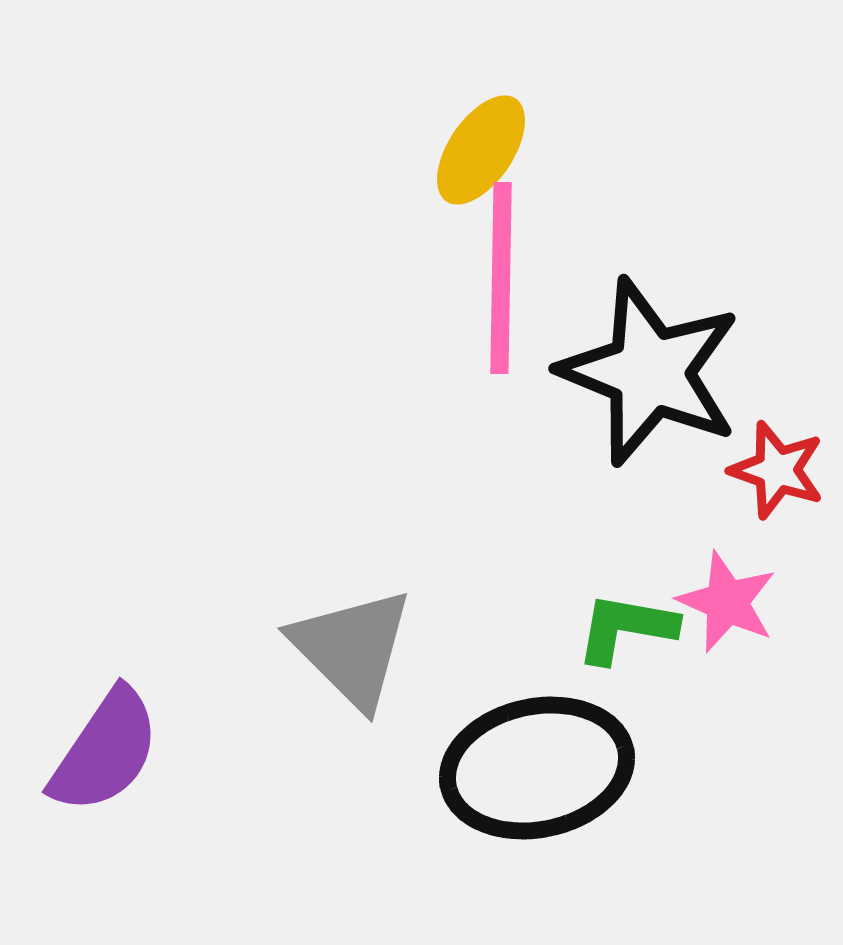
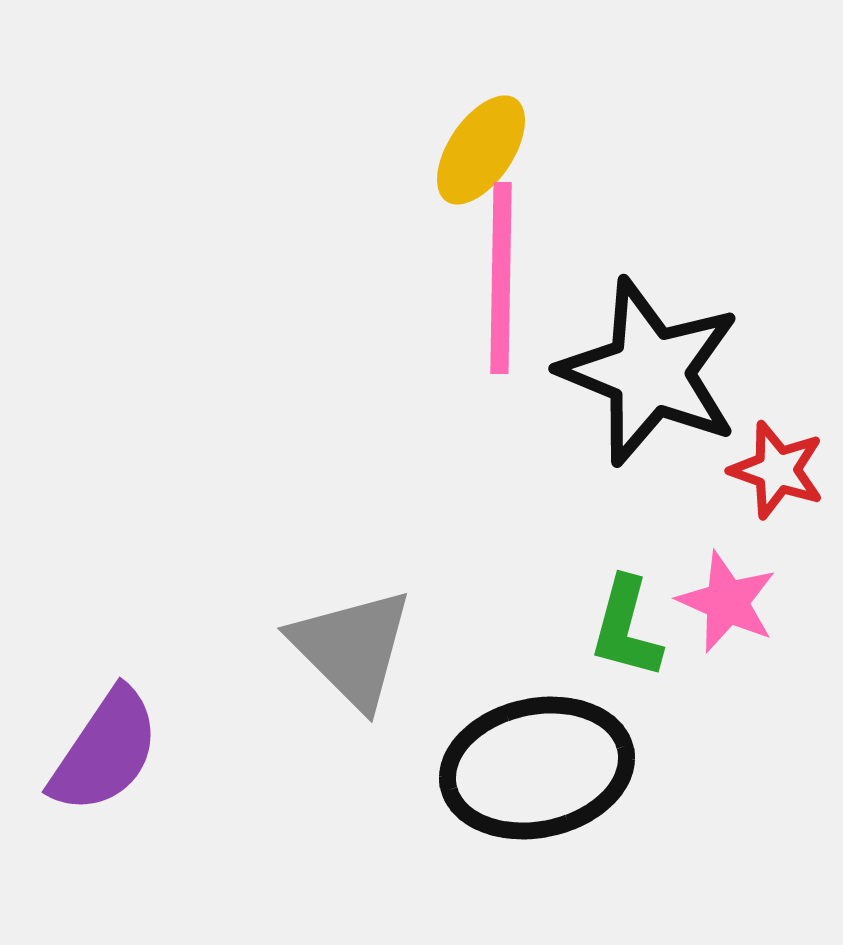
green L-shape: rotated 85 degrees counterclockwise
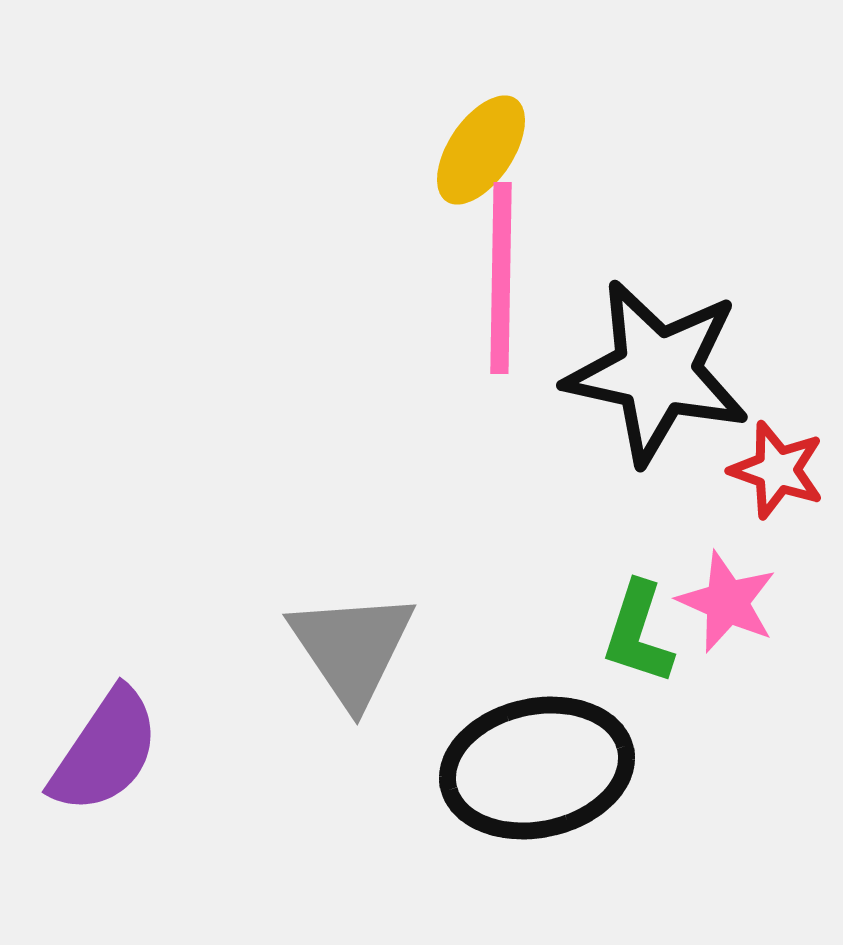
black star: moved 7 px right; rotated 10 degrees counterclockwise
green L-shape: moved 12 px right, 5 px down; rotated 3 degrees clockwise
gray triangle: rotated 11 degrees clockwise
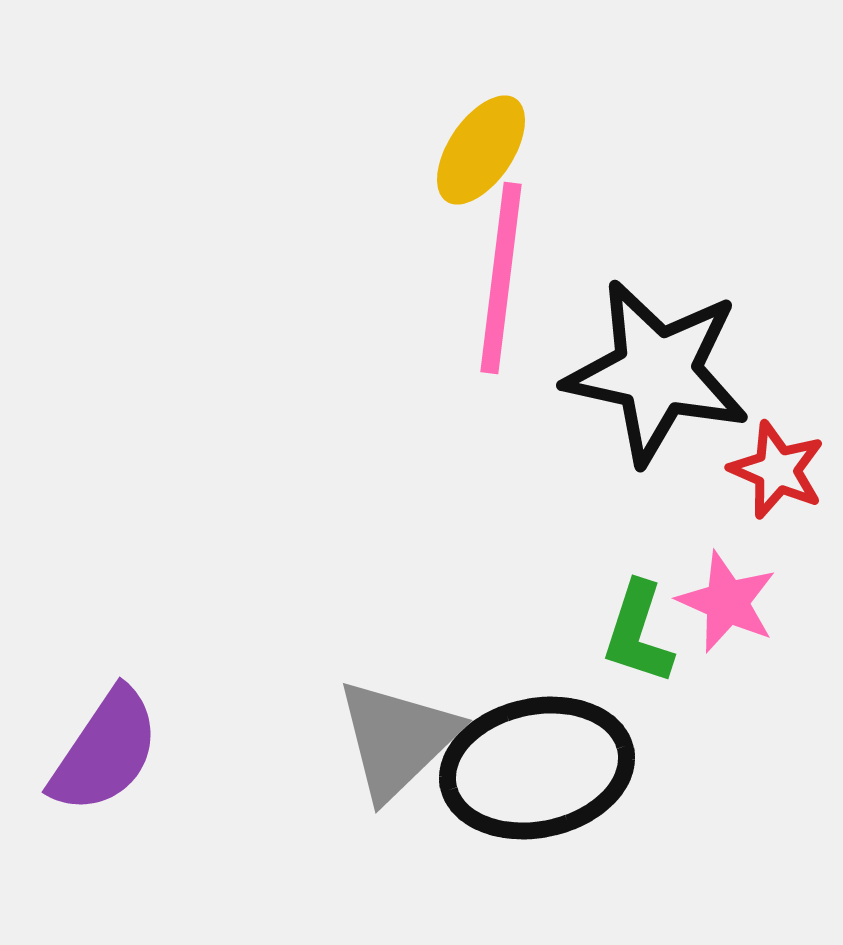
pink line: rotated 6 degrees clockwise
red star: rotated 4 degrees clockwise
gray triangle: moved 45 px right, 91 px down; rotated 20 degrees clockwise
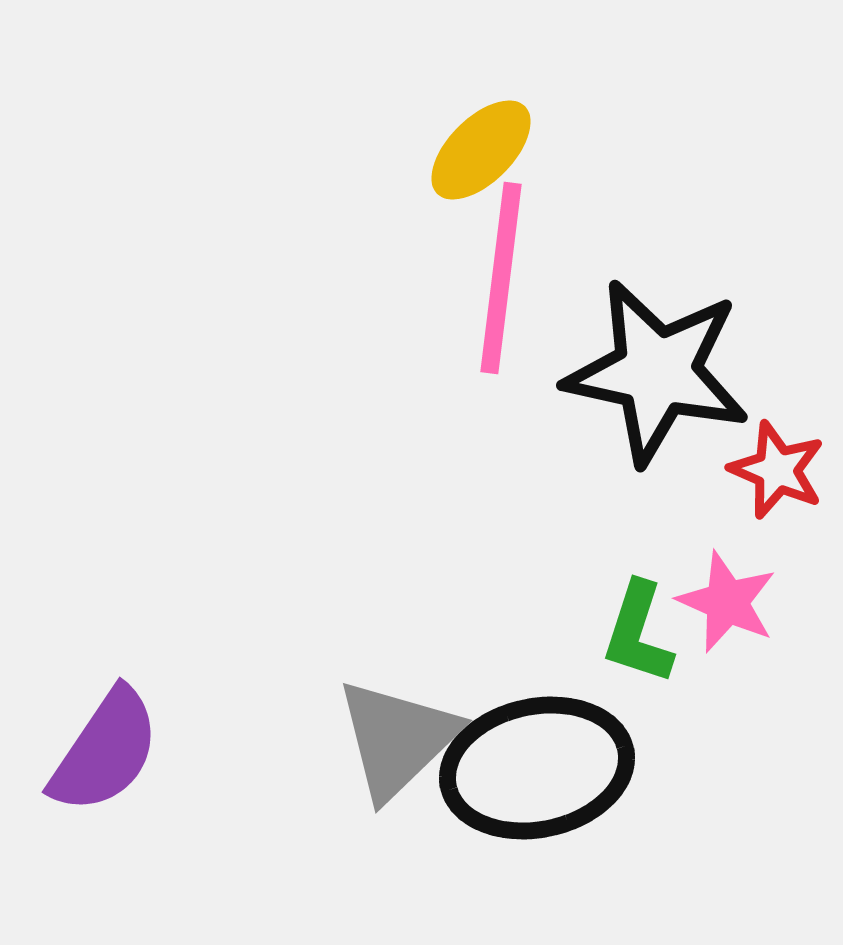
yellow ellipse: rotated 11 degrees clockwise
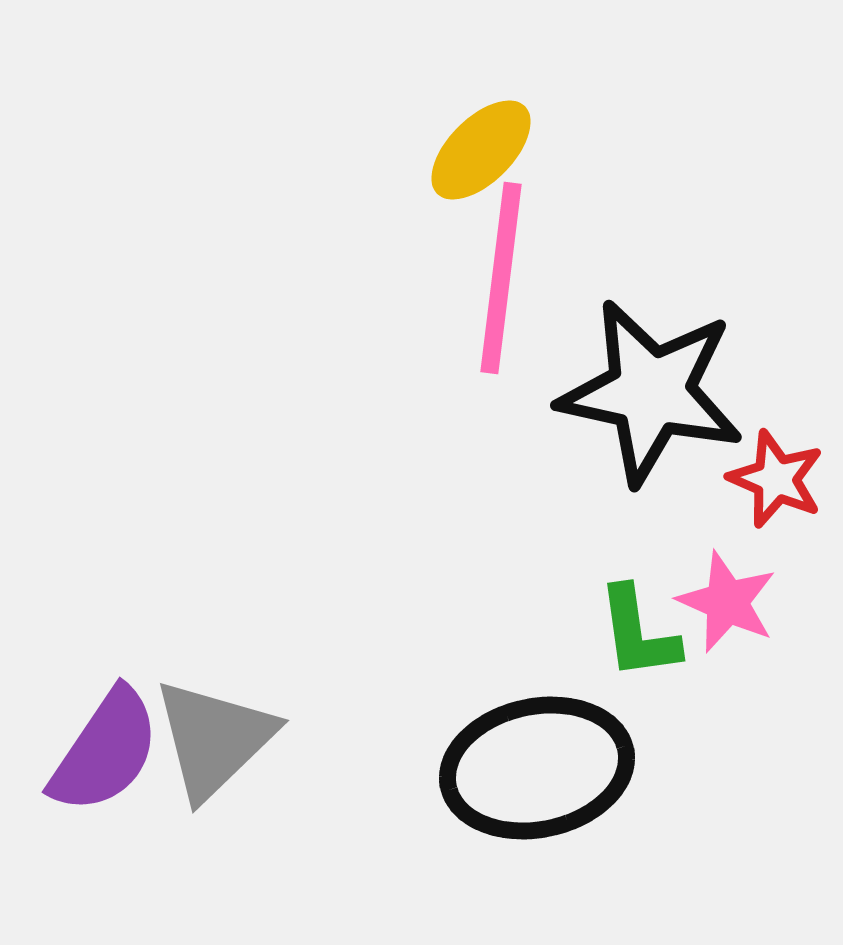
black star: moved 6 px left, 20 px down
red star: moved 1 px left, 9 px down
green L-shape: rotated 26 degrees counterclockwise
gray triangle: moved 183 px left
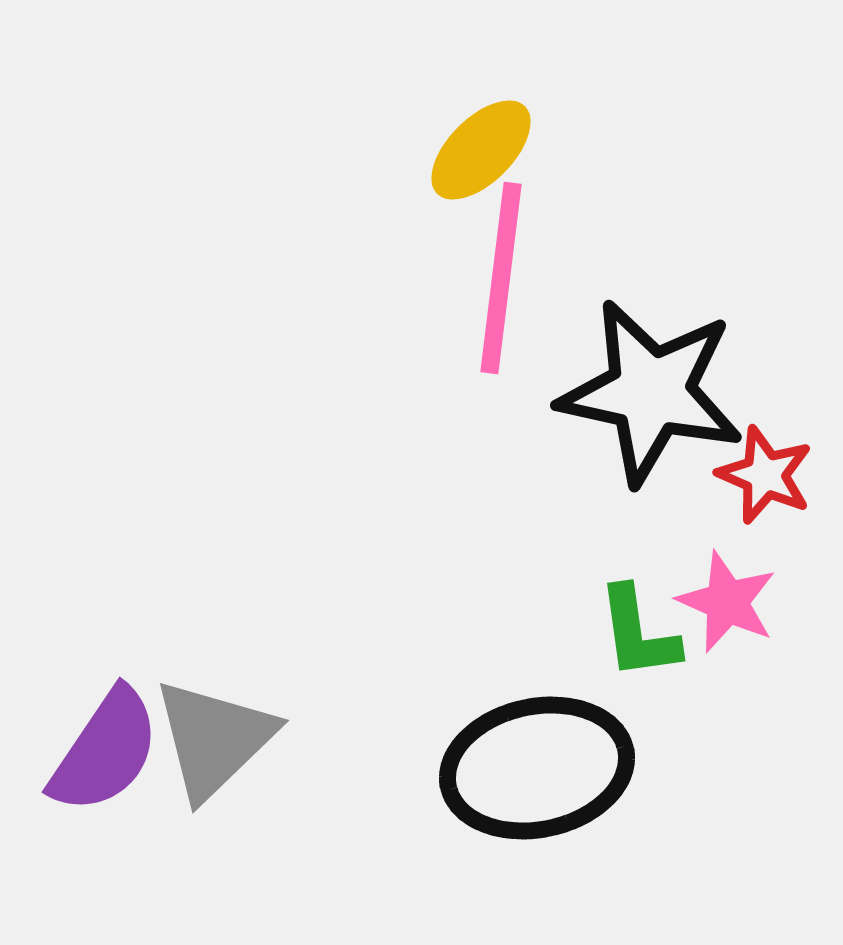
red star: moved 11 px left, 4 px up
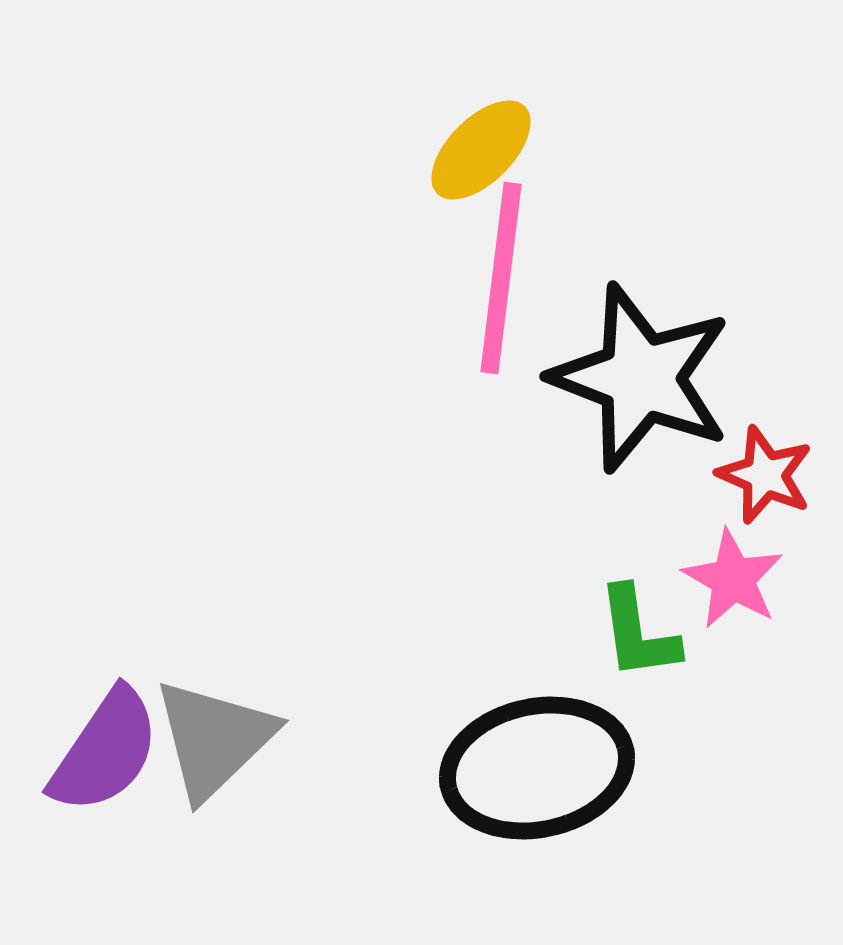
black star: moved 10 px left, 14 px up; rotated 9 degrees clockwise
pink star: moved 6 px right, 23 px up; rotated 6 degrees clockwise
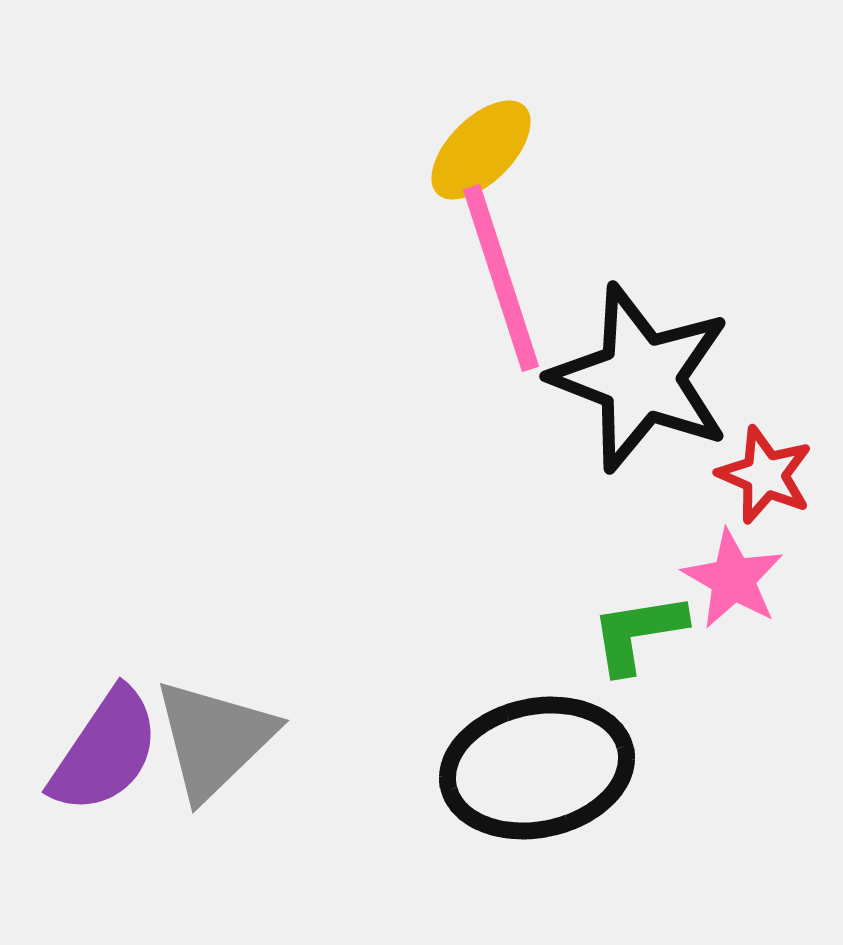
pink line: rotated 25 degrees counterclockwise
green L-shape: rotated 89 degrees clockwise
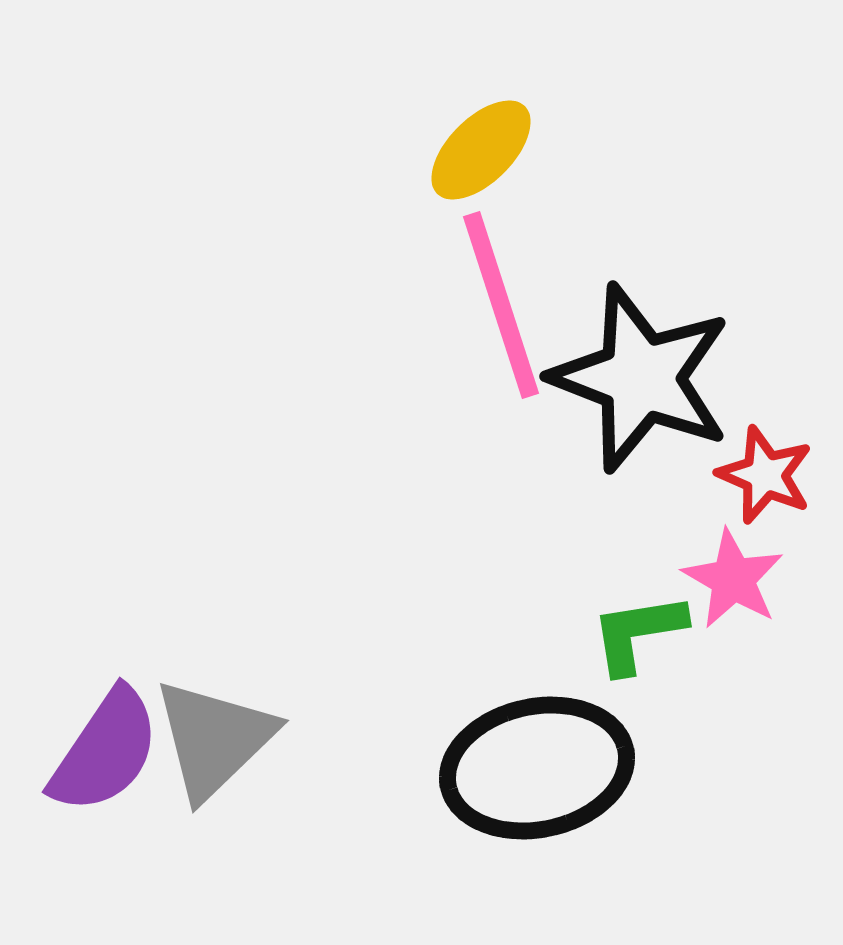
pink line: moved 27 px down
